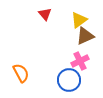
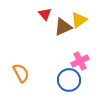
brown triangle: moved 22 px left, 9 px up
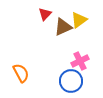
red triangle: rotated 24 degrees clockwise
blue circle: moved 2 px right, 1 px down
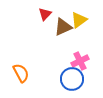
blue circle: moved 1 px right, 2 px up
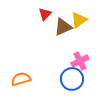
orange semicircle: moved 6 px down; rotated 78 degrees counterclockwise
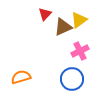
pink cross: moved 10 px up
orange semicircle: moved 2 px up
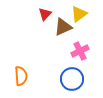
yellow triangle: moved 6 px up
orange semicircle: moved 1 px up; rotated 102 degrees clockwise
